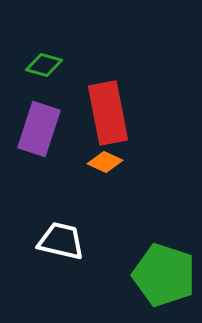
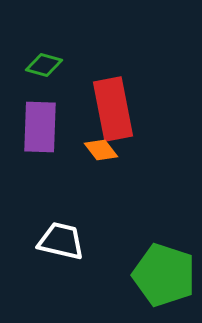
red rectangle: moved 5 px right, 4 px up
purple rectangle: moved 1 px right, 2 px up; rotated 16 degrees counterclockwise
orange diamond: moved 4 px left, 12 px up; rotated 28 degrees clockwise
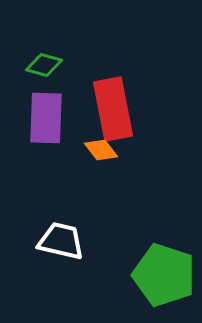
purple rectangle: moved 6 px right, 9 px up
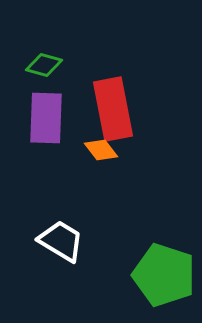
white trapezoid: rotated 18 degrees clockwise
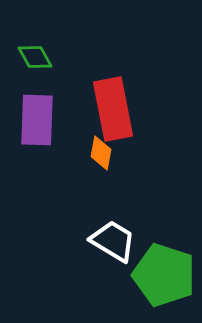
green diamond: moved 9 px left, 8 px up; rotated 45 degrees clockwise
purple rectangle: moved 9 px left, 2 px down
orange diamond: moved 3 px down; rotated 48 degrees clockwise
white trapezoid: moved 52 px right
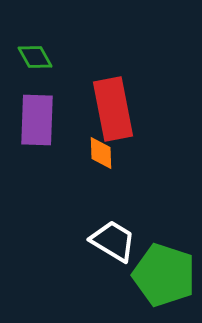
orange diamond: rotated 12 degrees counterclockwise
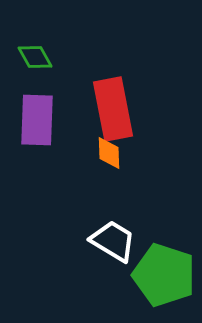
orange diamond: moved 8 px right
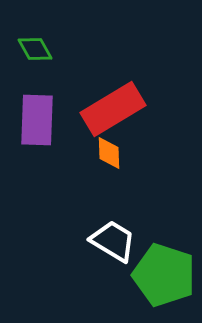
green diamond: moved 8 px up
red rectangle: rotated 70 degrees clockwise
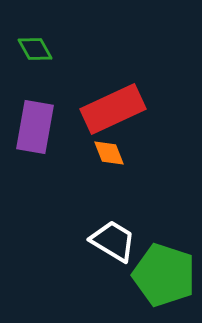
red rectangle: rotated 6 degrees clockwise
purple rectangle: moved 2 px left, 7 px down; rotated 8 degrees clockwise
orange diamond: rotated 20 degrees counterclockwise
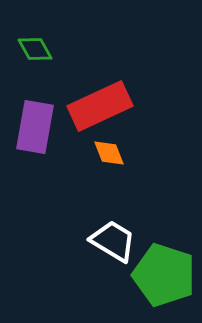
red rectangle: moved 13 px left, 3 px up
